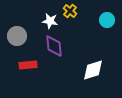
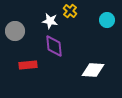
gray circle: moved 2 px left, 5 px up
white diamond: rotated 20 degrees clockwise
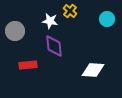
cyan circle: moved 1 px up
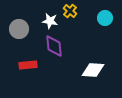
cyan circle: moved 2 px left, 1 px up
gray circle: moved 4 px right, 2 px up
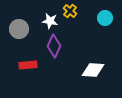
purple diamond: rotated 30 degrees clockwise
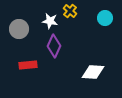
white diamond: moved 2 px down
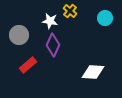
gray circle: moved 6 px down
purple diamond: moved 1 px left, 1 px up
red rectangle: rotated 36 degrees counterclockwise
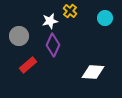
white star: rotated 21 degrees counterclockwise
gray circle: moved 1 px down
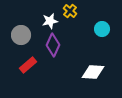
cyan circle: moved 3 px left, 11 px down
gray circle: moved 2 px right, 1 px up
